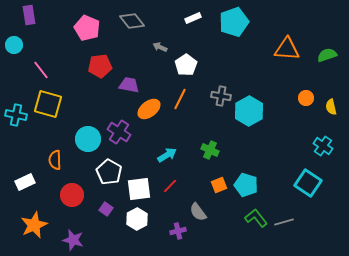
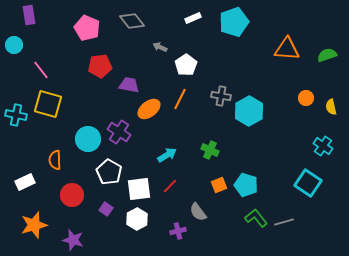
orange star at (34, 225): rotated 8 degrees clockwise
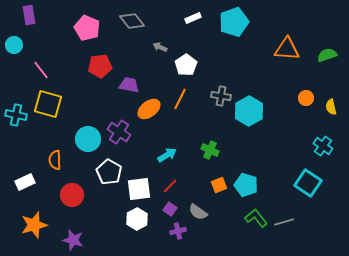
purple square at (106, 209): moved 64 px right
gray semicircle at (198, 212): rotated 18 degrees counterclockwise
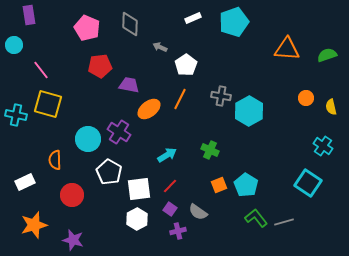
gray diamond at (132, 21): moved 2 px left, 3 px down; rotated 40 degrees clockwise
cyan pentagon at (246, 185): rotated 15 degrees clockwise
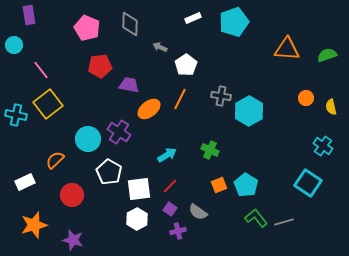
yellow square at (48, 104): rotated 36 degrees clockwise
orange semicircle at (55, 160): rotated 48 degrees clockwise
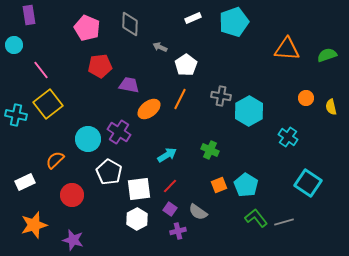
cyan cross at (323, 146): moved 35 px left, 9 px up
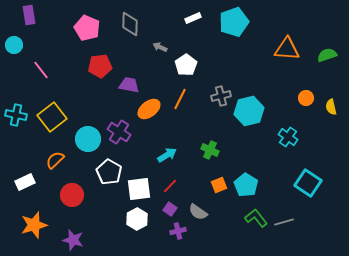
gray cross at (221, 96): rotated 24 degrees counterclockwise
yellow square at (48, 104): moved 4 px right, 13 px down
cyan hexagon at (249, 111): rotated 16 degrees clockwise
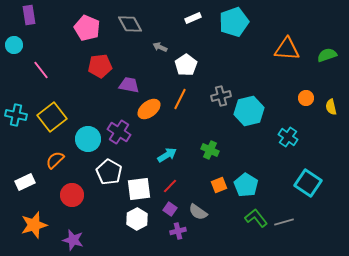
gray diamond at (130, 24): rotated 30 degrees counterclockwise
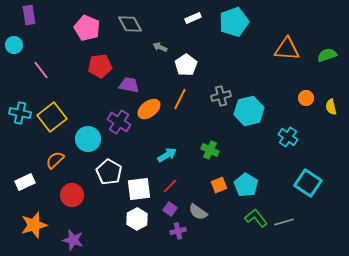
cyan cross at (16, 115): moved 4 px right, 2 px up
purple cross at (119, 132): moved 10 px up
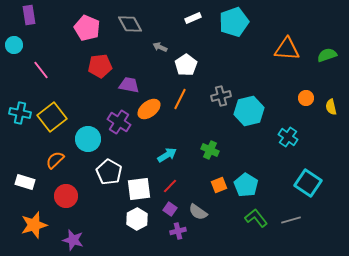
white rectangle at (25, 182): rotated 42 degrees clockwise
red circle at (72, 195): moved 6 px left, 1 px down
gray line at (284, 222): moved 7 px right, 2 px up
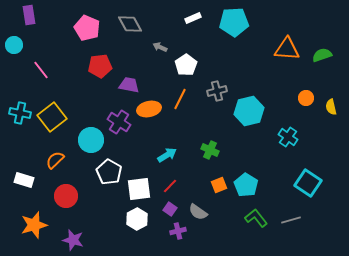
cyan pentagon at (234, 22): rotated 16 degrees clockwise
green semicircle at (327, 55): moved 5 px left
gray cross at (221, 96): moved 4 px left, 5 px up
orange ellipse at (149, 109): rotated 25 degrees clockwise
cyan circle at (88, 139): moved 3 px right, 1 px down
white rectangle at (25, 182): moved 1 px left, 2 px up
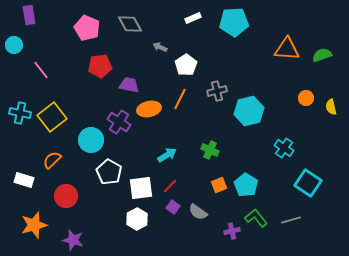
cyan cross at (288, 137): moved 4 px left, 11 px down
orange semicircle at (55, 160): moved 3 px left
white square at (139, 189): moved 2 px right, 1 px up
purple square at (170, 209): moved 3 px right, 2 px up
purple cross at (178, 231): moved 54 px right
